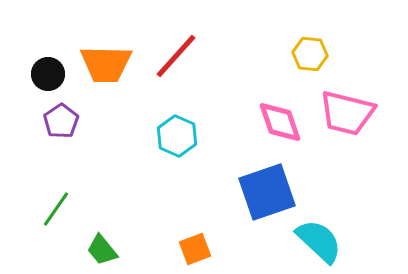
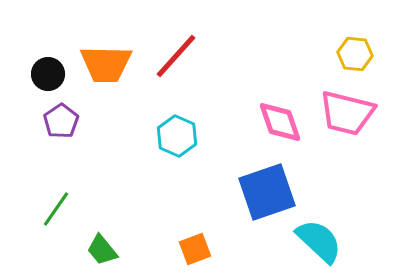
yellow hexagon: moved 45 px right
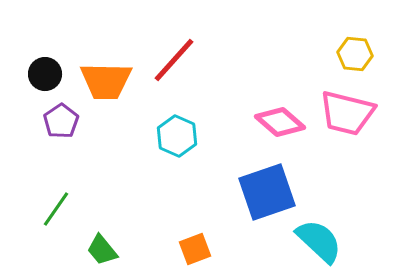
red line: moved 2 px left, 4 px down
orange trapezoid: moved 17 px down
black circle: moved 3 px left
pink diamond: rotated 30 degrees counterclockwise
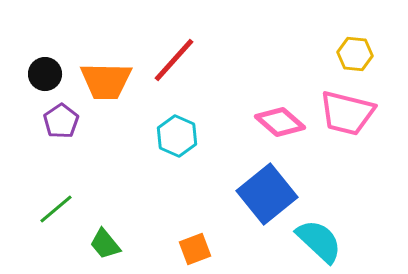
blue square: moved 2 px down; rotated 20 degrees counterclockwise
green line: rotated 15 degrees clockwise
green trapezoid: moved 3 px right, 6 px up
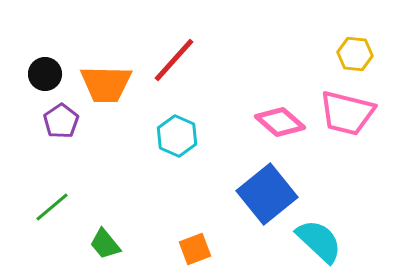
orange trapezoid: moved 3 px down
green line: moved 4 px left, 2 px up
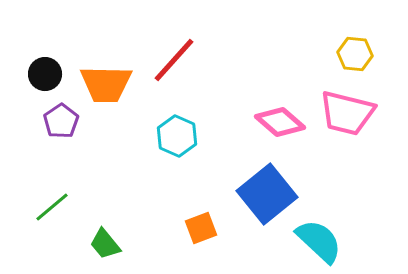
orange square: moved 6 px right, 21 px up
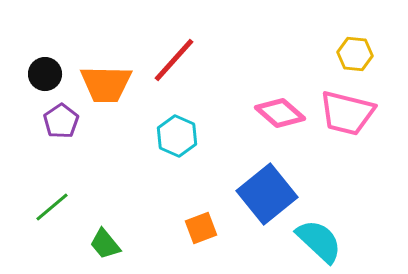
pink diamond: moved 9 px up
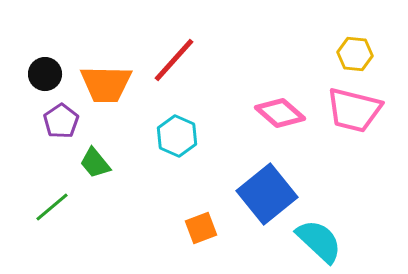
pink trapezoid: moved 7 px right, 3 px up
green trapezoid: moved 10 px left, 81 px up
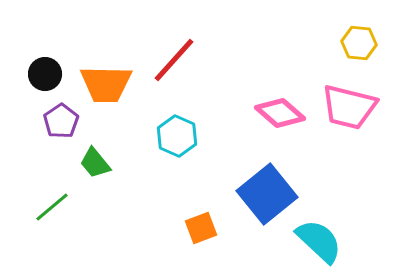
yellow hexagon: moved 4 px right, 11 px up
pink trapezoid: moved 5 px left, 3 px up
